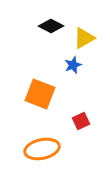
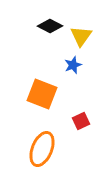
black diamond: moved 1 px left
yellow triangle: moved 3 px left, 2 px up; rotated 25 degrees counterclockwise
orange square: moved 2 px right
orange ellipse: rotated 56 degrees counterclockwise
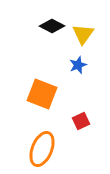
black diamond: moved 2 px right
yellow triangle: moved 2 px right, 2 px up
blue star: moved 5 px right
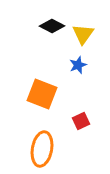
orange ellipse: rotated 12 degrees counterclockwise
